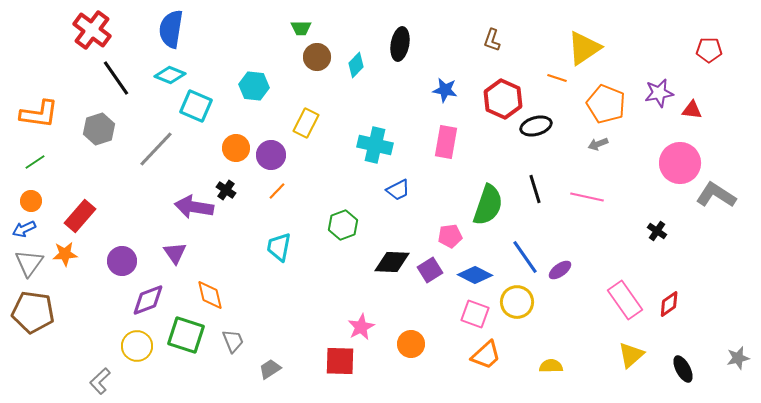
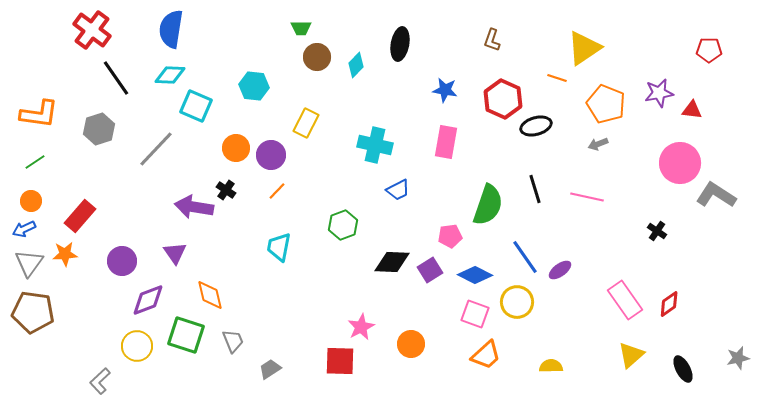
cyan diamond at (170, 75): rotated 20 degrees counterclockwise
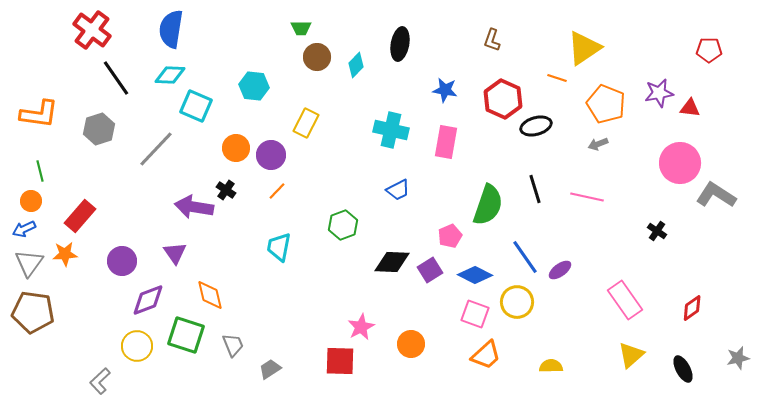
red triangle at (692, 110): moved 2 px left, 2 px up
cyan cross at (375, 145): moved 16 px right, 15 px up
green line at (35, 162): moved 5 px right, 9 px down; rotated 70 degrees counterclockwise
pink pentagon at (450, 236): rotated 15 degrees counterclockwise
red diamond at (669, 304): moved 23 px right, 4 px down
gray trapezoid at (233, 341): moved 4 px down
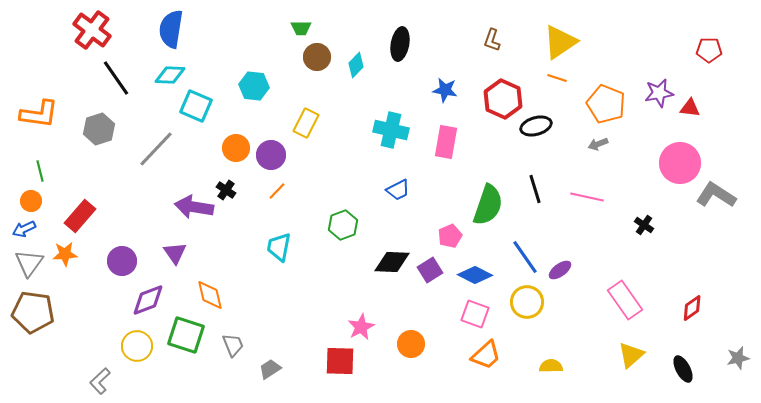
yellow triangle at (584, 48): moved 24 px left, 6 px up
black cross at (657, 231): moved 13 px left, 6 px up
yellow circle at (517, 302): moved 10 px right
